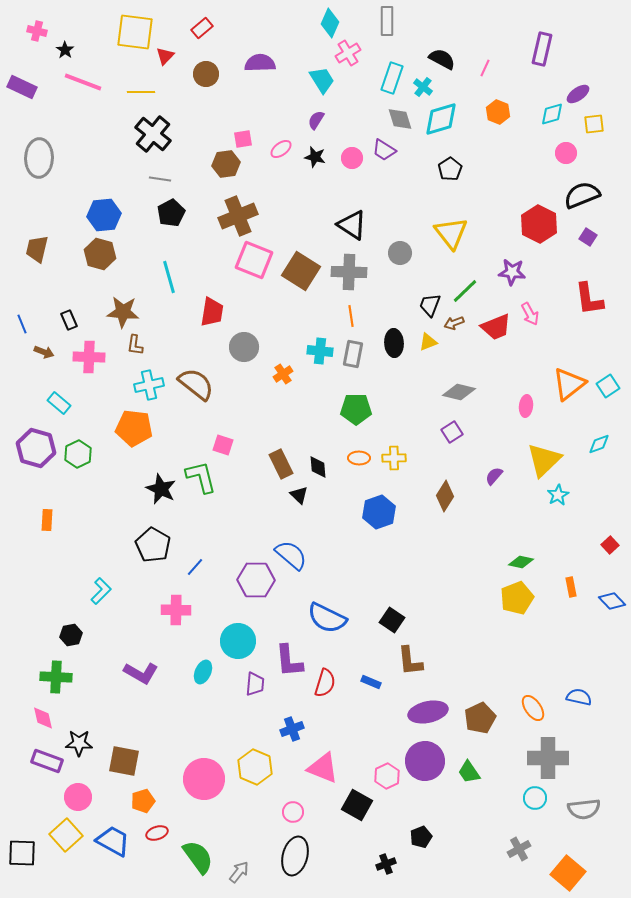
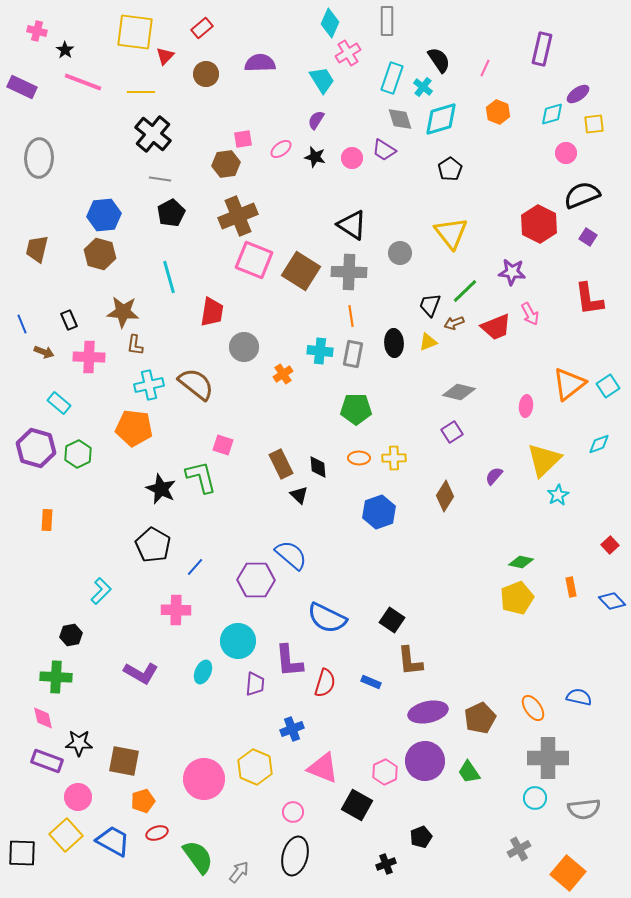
black semicircle at (442, 59): moved 3 px left, 1 px down; rotated 28 degrees clockwise
pink hexagon at (387, 776): moved 2 px left, 4 px up
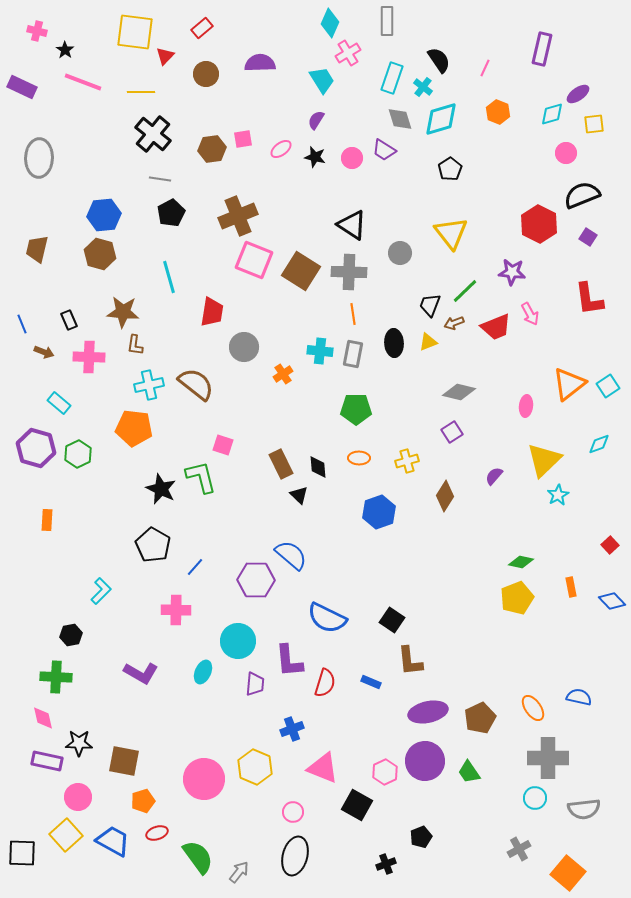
brown hexagon at (226, 164): moved 14 px left, 15 px up
orange line at (351, 316): moved 2 px right, 2 px up
yellow cross at (394, 458): moved 13 px right, 3 px down; rotated 15 degrees counterclockwise
purple rectangle at (47, 761): rotated 8 degrees counterclockwise
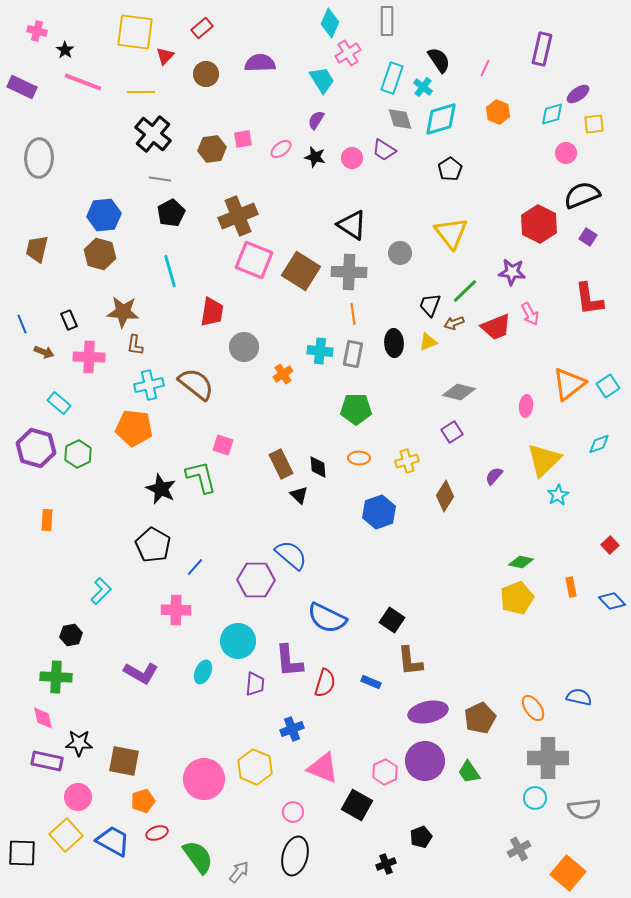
cyan line at (169, 277): moved 1 px right, 6 px up
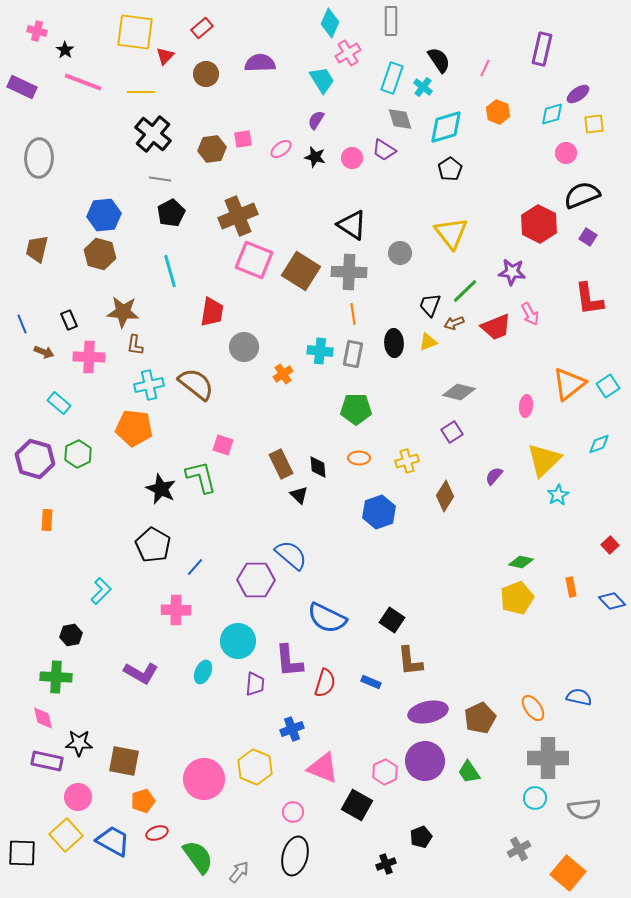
gray rectangle at (387, 21): moved 4 px right
cyan diamond at (441, 119): moved 5 px right, 8 px down
purple hexagon at (36, 448): moved 1 px left, 11 px down
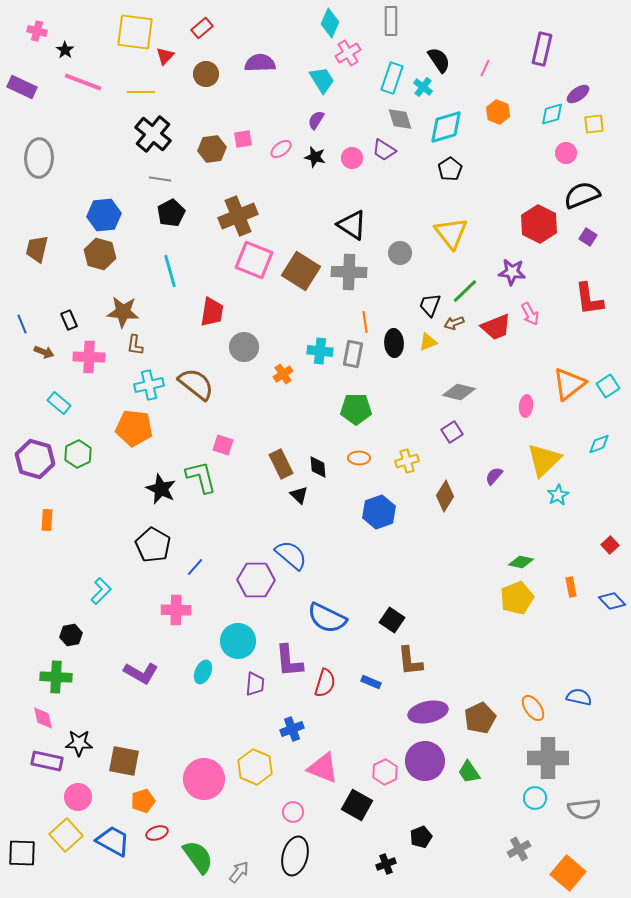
orange line at (353, 314): moved 12 px right, 8 px down
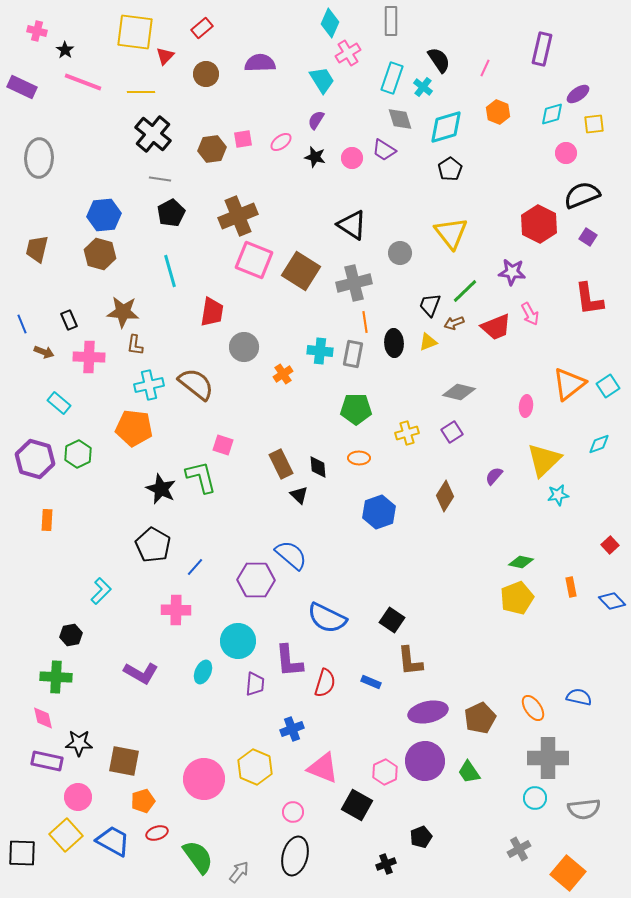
pink ellipse at (281, 149): moved 7 px up
gray cross at (349, 272): moved 5 px right, 11 px down; rotated 16 degrees counterclockwise
yellow cross at (407, 461): moved 28 px up
cyan star at (558, 495): rotated 20 degrees clockwise
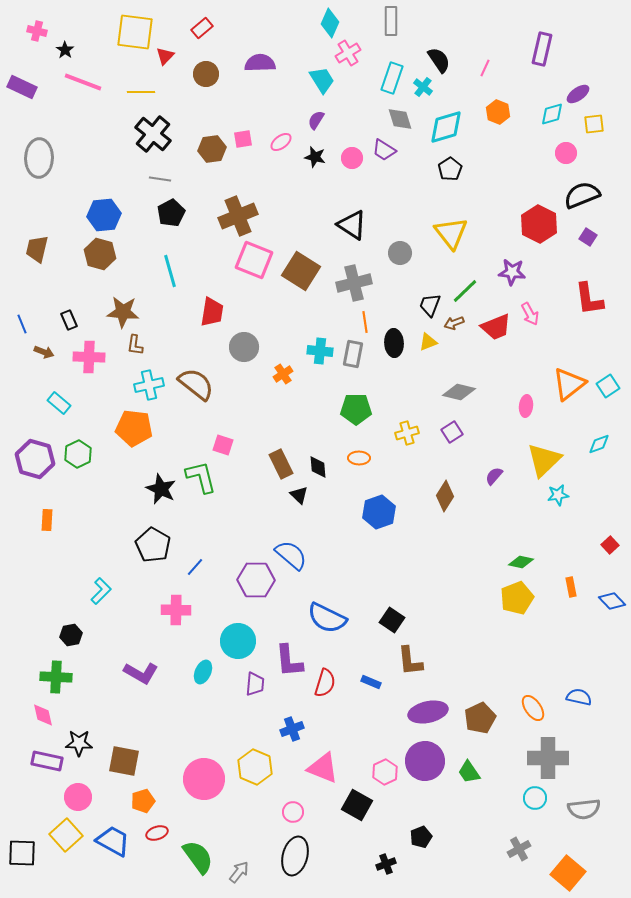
pink diamond at (43, 718): moved 3 px up
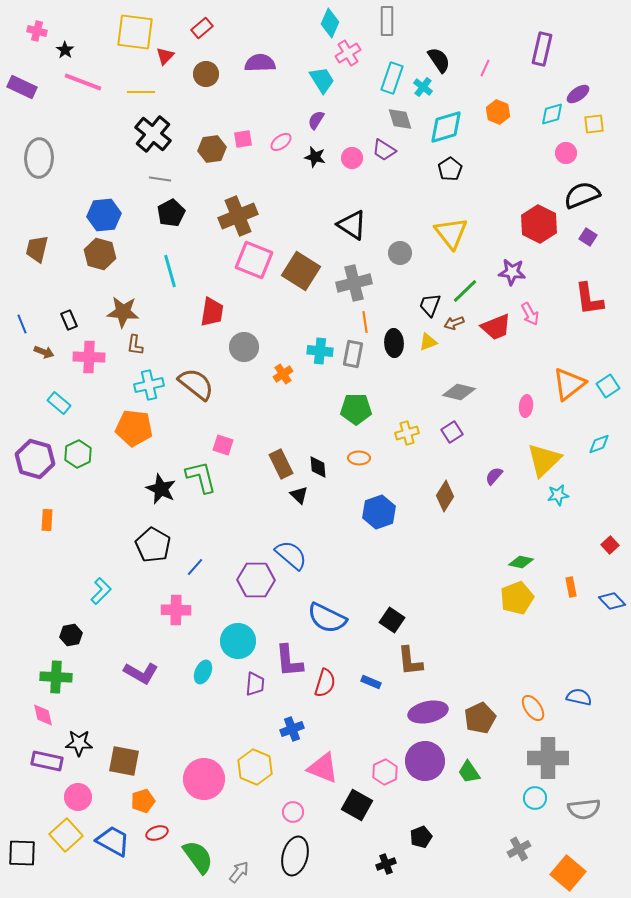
gray rectangle at (391, 21): moved 4 px left
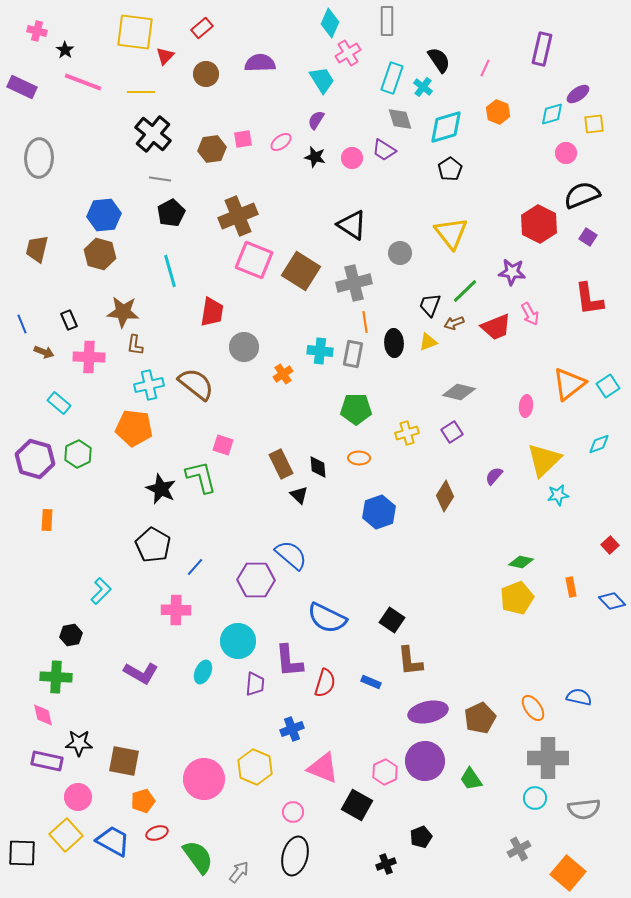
green trapezoid at (469, 772): moved 2 px right, 7 px down
